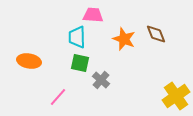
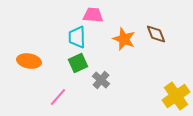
green square: moved 2 px left; rotated 36 degrees counterclockwise
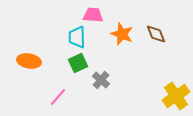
orange star: moved 2 px left, 5 px up
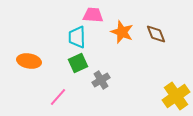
orange star: moved 2 px up
gray cross: rotated 18 degrees clockwise
